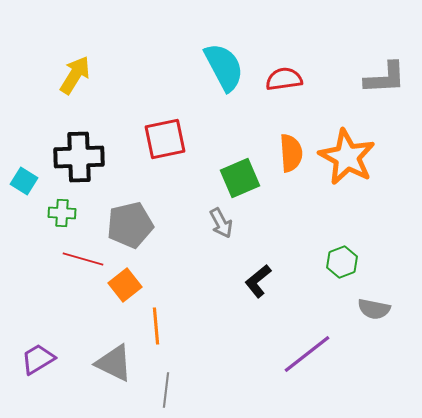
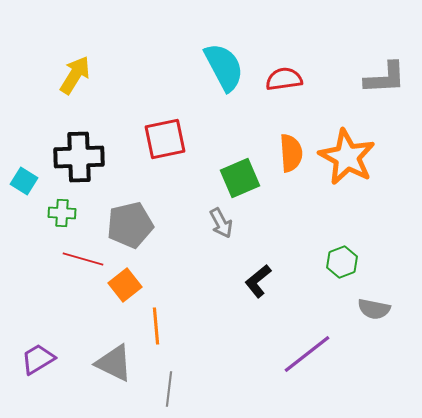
gray line: moved 3 px right, 1 px up
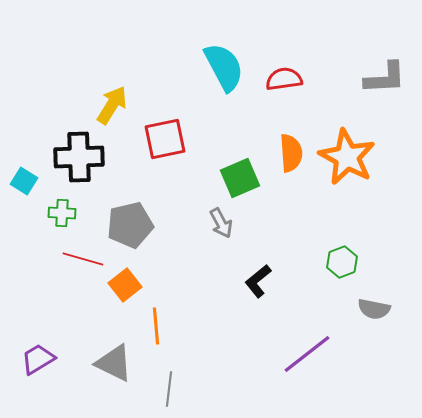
yellow arrow: moved 37 px right, 30 px down
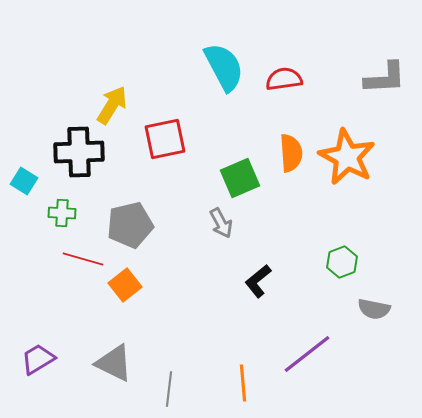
black cross: moved 5 px up
orange line: moved 87 px right, 57 px down
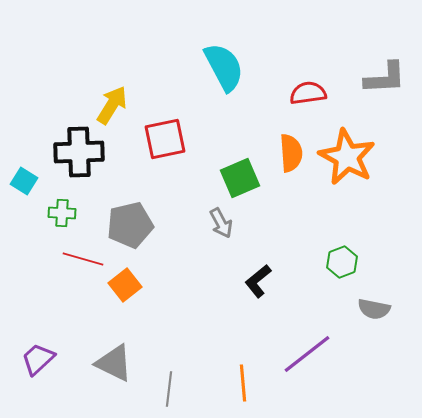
red semicircle: moved 24 px right, 14 px down
purple trapezoid: rotated 12 degrees counterclockwise
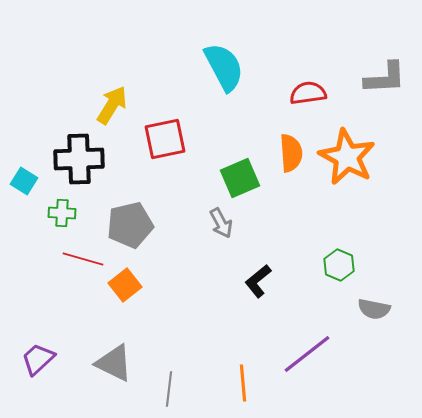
black cross: moved 7 px down
green hexagon: moved 3 px left, 3 px down; rotated 16 degrees counterclockwise
